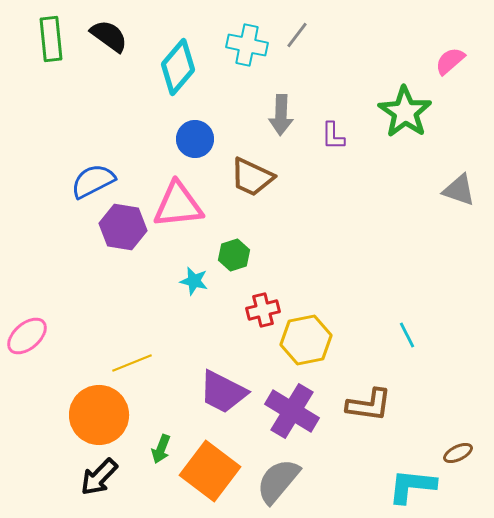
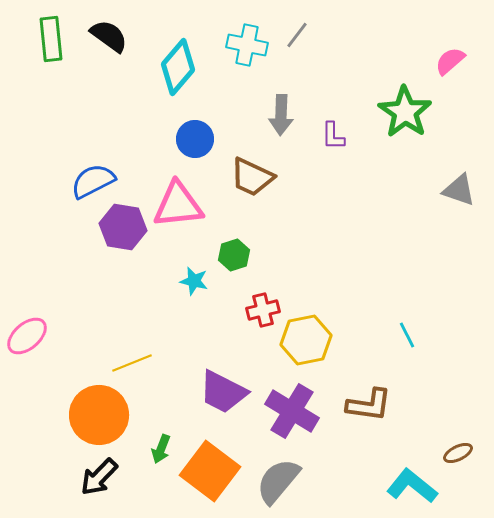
cyan L-shape: rotated 33 degrees clockwise
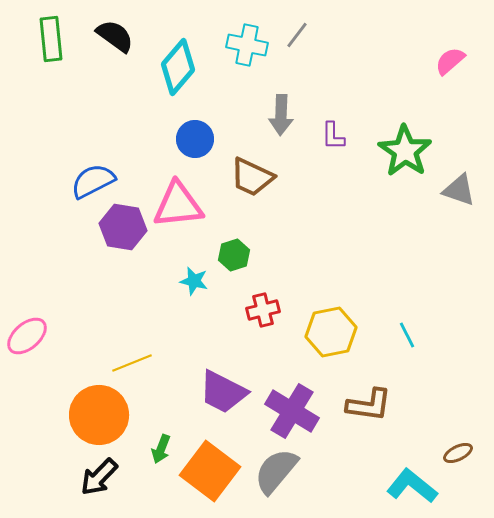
black semicircle: moved 6 px right
green star: moved 39 px down
yellow hexagon: moved 25 px right, 8 px up
gray semicircle: moved 2 px left, 10 px up
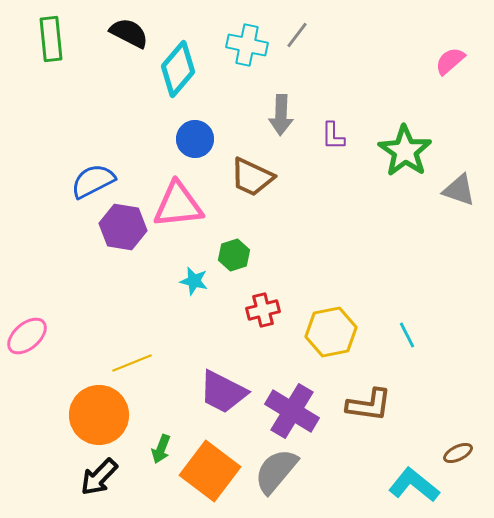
black semicircle: moved 14 px right, 3 px up; rotated 9 degrees counterclockwise
cyan diamond: moved 2 px down
cyan L-shape: moved 2 px right, 1 px up
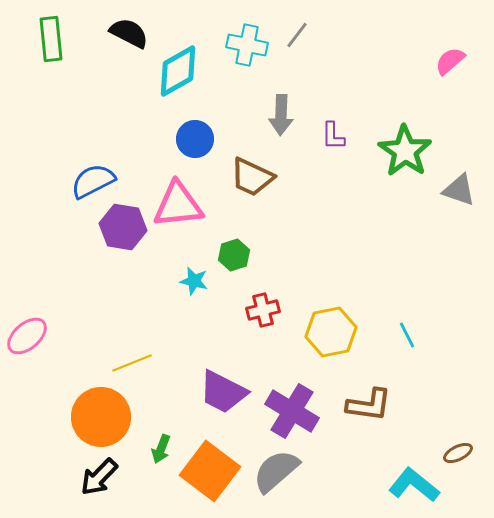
cyan diamond: moved 2 px down; rotated 20 degrees clockwise
orange circle: moved 2 px right, 2 px down
gray semicircle: rotated 9 degrees clockwise
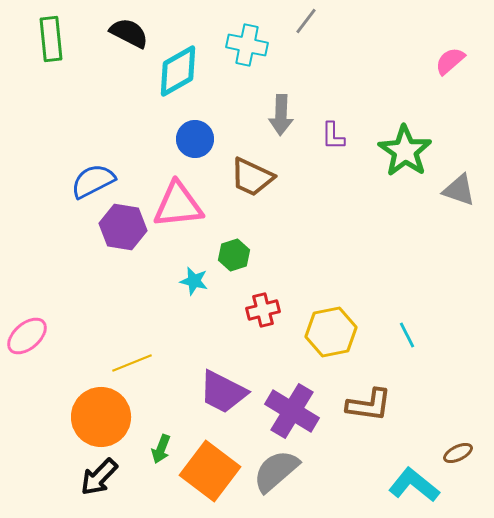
gray line: moved 9 px right, 14 px up
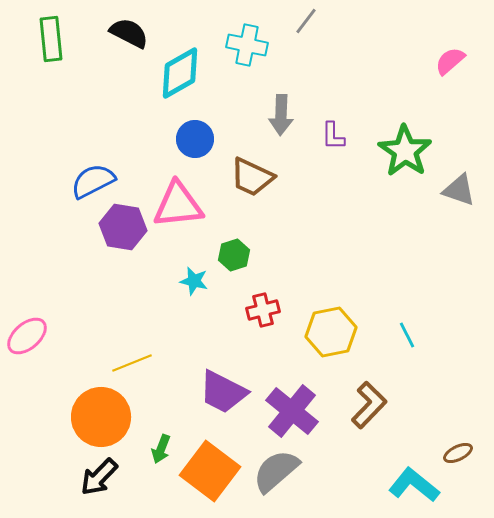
cyan diamond: moved 2 px right, 2 px down
brown L-shape: rotated 54 degrees counterclockwise
purple cross: rotated 8 degrees clockwise
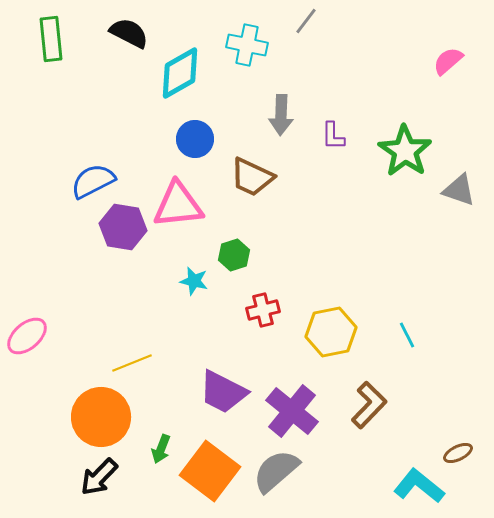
pink semicircle: moved 2 px left
cyan L-shape: moved 5 px right, 1 px down
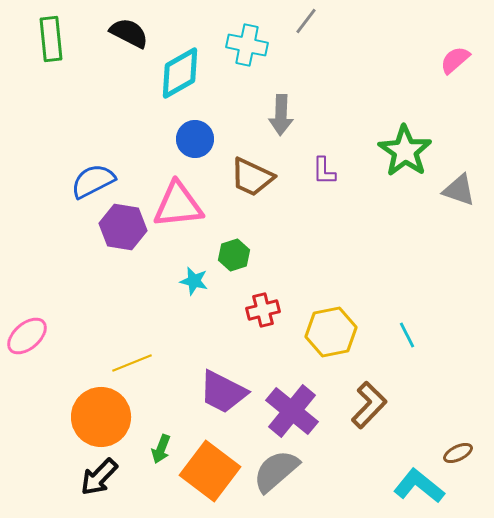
pink semicircle: moved 7 px right, 1 px up
purple L-shape: moved 9 px left, 35 px down
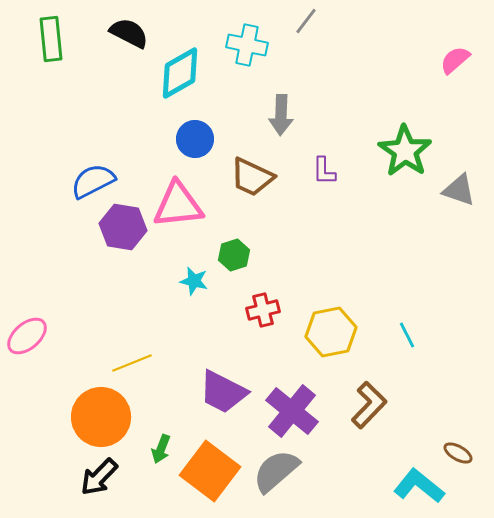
brown ellipse: rotated 56 degrees clockwise
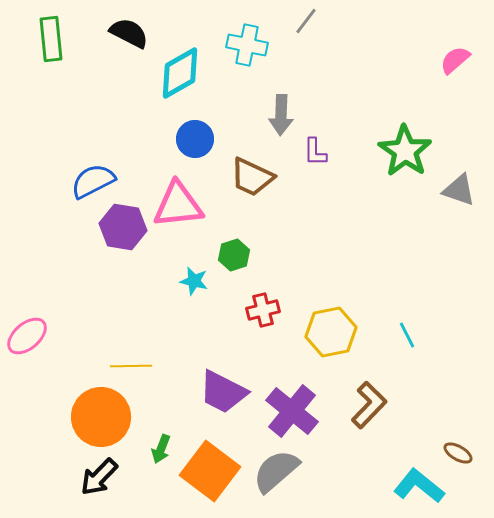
purple L-shape: moved 9 px left, 19 px up
yellow line: moved 1 px left, 3 px down; rotated 21 degrees clockwise
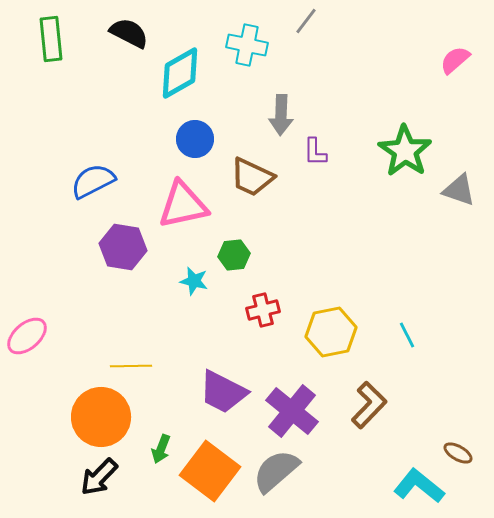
pink triangle: moved 5 px right; rotated 6 degrees counterclockwise
purple hexagon: moved 20 px down
green hexagon: rotated 12 degrees clockwise
